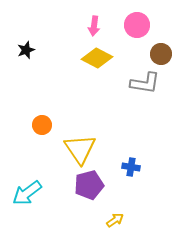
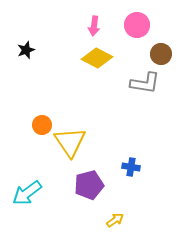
yellow triangle: moved 10 px left, 7 px up
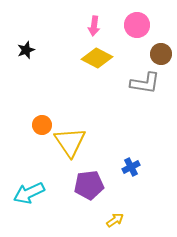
blue cross: rotated 36 degrees counterclockwise
purple pentagon: rotated 8 degrees clockwise
cyan arrow: moved 2 px right; rotated 12 degrees clockwise
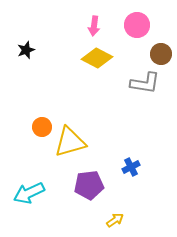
orange circle: moved 2 px down
yellow triangle: rotated 48 degrees clockwise
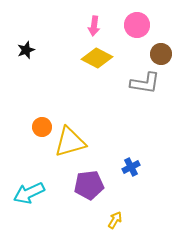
yellow arrow: rotated 24 degrees counterclockwise
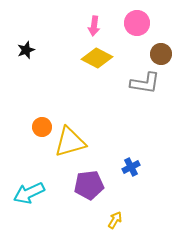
pink circle: moved 2 px up
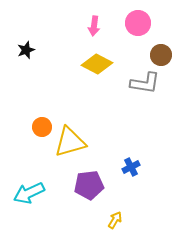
pink circle: moved 1 px right
brown circle: moved 1 px down
yellow diamond: moved 6 px down
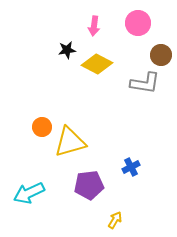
black star: moved 41 px right; rotated 12 degrees clockwise
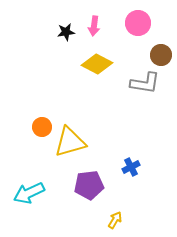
black star: moved 1 px left, 18 px up
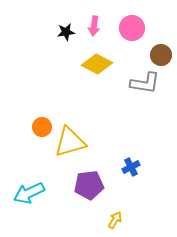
pink circle: moved 6 px left, 5 px down
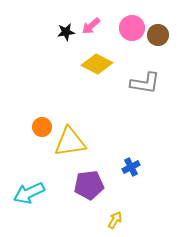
pink arrow: moved 3 px left; rotated 42 degrees clockwise
brown circle: moved 3 px left, 20 px up
yellow triangle: rotated 8 degrees clockwise
